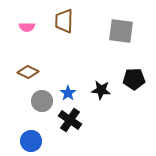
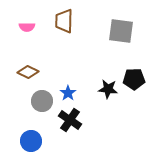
black star: moved 7 px right, 1 px up
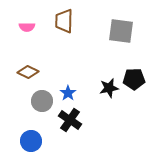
black star: moved 1 px right, 1 px up; rotated 18 degrees counterclockwise
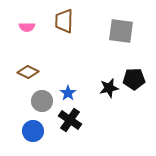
blue circle: moved 2 px right, 10 px up
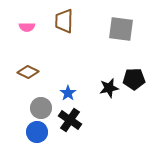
gray square: moved 2 px up
gray circle: moved 1 px left, 7 px down
blue circle: moved 4 px right, 1 px down
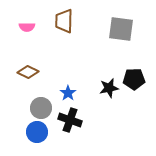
black cross: rotated 15 degrees counterclockwise
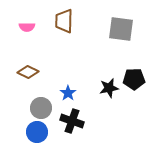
black cross: moved 2 px right, 1 px down
